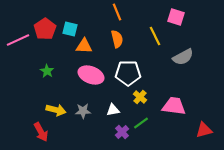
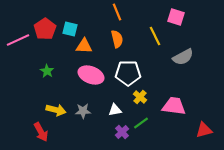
white triangle: moved 2 px right
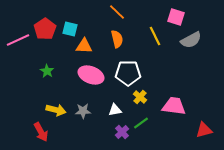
orange line: rotated 24 degrees counterclockwise
gray semicircle: moved 8 px right, 17 px up
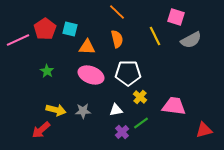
orange triangle: moved 3 px right, 1 px down
white triangle: moved 1 px right
red arrow: moved 2 px up; rotated 78 degrees clockwise
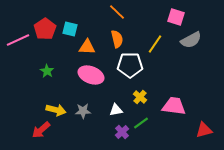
yellow line: moved 8 px down; rotated 60 degrees clockwise
white pentagon: moved 2 px right, 8 px up
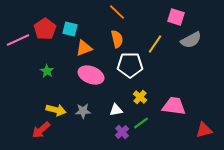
orange triangle: moved 3 px left, 1 px down; rotated 24 degrees counterclockwise
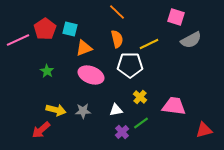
yellow line: moved 6 px left; rotated 30 degrees clockwise
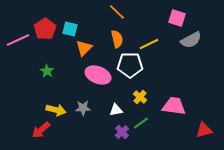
pink square: moved 1 px right, 1 px down
orange triangle: rotated 24 degrees counterclockwise
pink ellipse: moved 7 px right
gray star: moved 3 px up
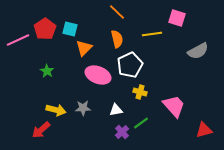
gray semicircle: moved 7 px right, 11 px down
yellow line: moved 3 px right, 10 px up; rotated 18 degrees clockwise
white pentagon: rotated 25 degrees counterclockwise
yellow cross: moved 5 px up; rotated 24 degrees counterclockwise
pink trapezoid: rotated 40 degrees clockwise
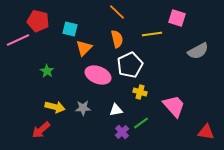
red pentagon: moved 7 px left, 8 px up; rotated 25 degrees counterclockwise
yellow arrow: moved 1 px left, 3 px up
red triangle: moved 2 px right, 2 px down; rotated 24 degrees clockwise
